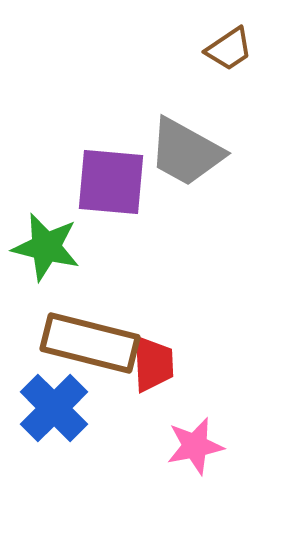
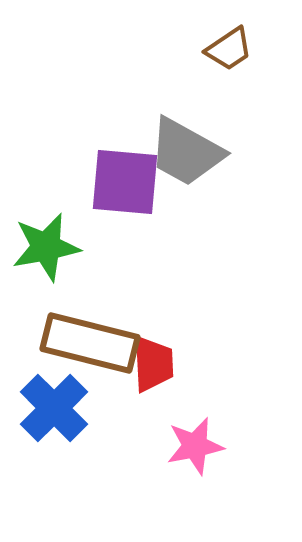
purple square: moved 14 px right
green star: rotated 24 degrees counterclockwise
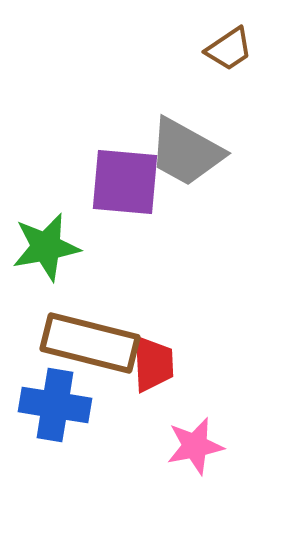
blue cross: moved 1 px right, 3 px up; rotated 36 degrees counterclockwise
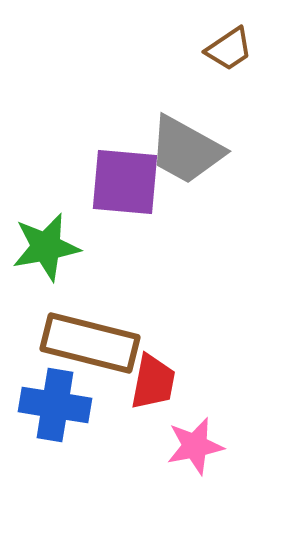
gray trapezoid: moved 2 px up
red trapezoid: moved 18 px down; rotated 14 degrees clockwise
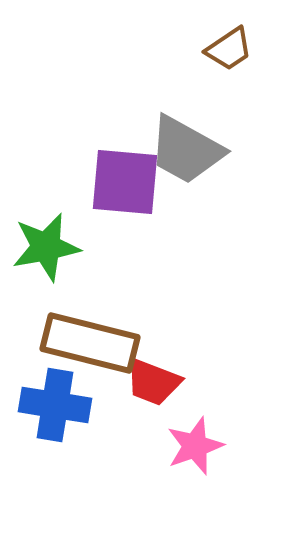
red trapezoid: rotated 100 degrees clockwise
pink star: rotated 8 degrees counterclockwise
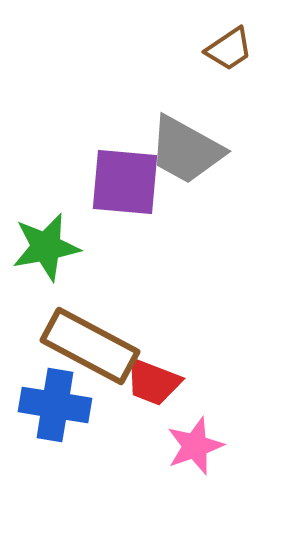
brown rectangle: moved 3 px down; rotated 14 degrees clockwise
